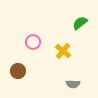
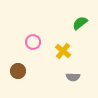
gray semicircle: moved 7 px up
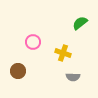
yellow cross: moved 2 px down; rotated 21 degrees counterclockwise
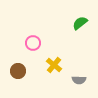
pink circle: moved 1 px down
yellow cross: moved 9 px left, 12 px down; rotated 21 degrees clockwise
gray semicircle: moved 6 px right, 3 px down
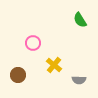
green semicircle: moved 3 px up; rotated 84 degrees counterclockwise
brown circle: moved 4 px down
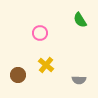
pink circle: moved 7 px right, 10 px up
yellow cross: moved 8 px left
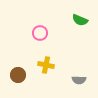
green semicircle: rotated 35 degrees counterclockwise
yellow cross: rotated 28 degrees counterclockwise
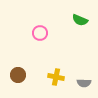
yellow cross: moved 10 px right, 12 px down
gray semicircle: moved 5 px right, 3 px down
